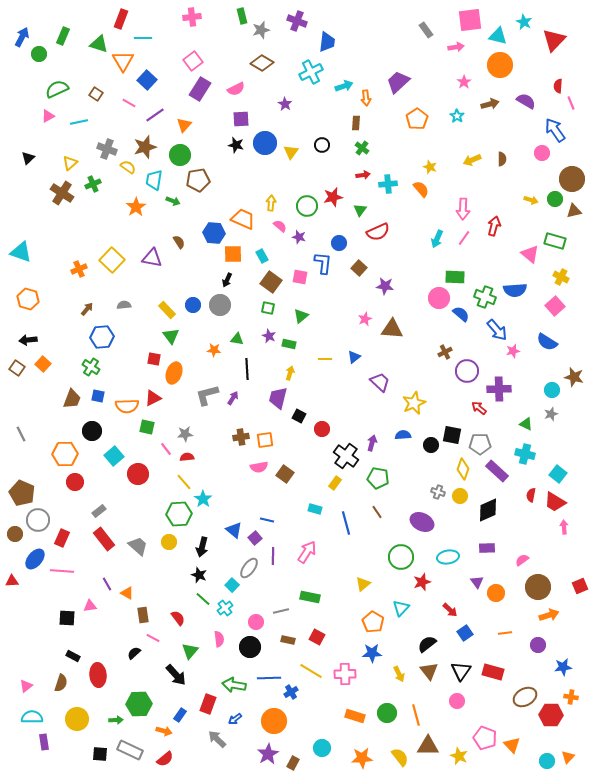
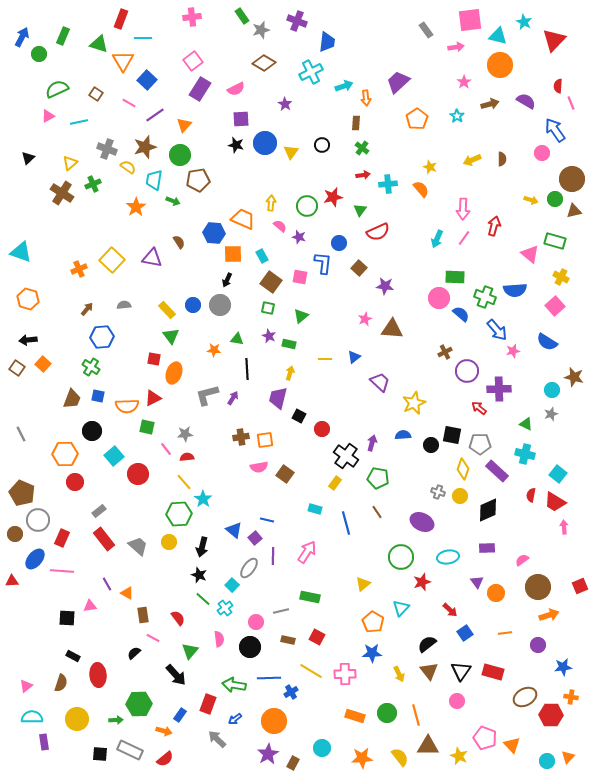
green rectangle at (242, 16): rotated 21 degrees counterclockwise
brown diamond at (262, 63): moved 2 px right
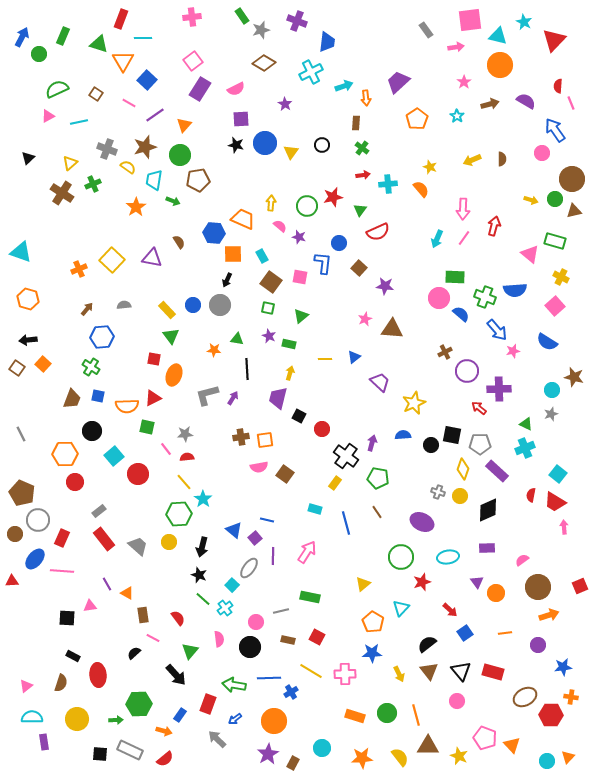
orange ellipse at (174, 373): moved 2 px down
cyan cross at (525, 454): moved 6 px up; rotated 36 degrees counterclockwise
black triangle at (461, 671): rotated 15 degrees counterclockwise
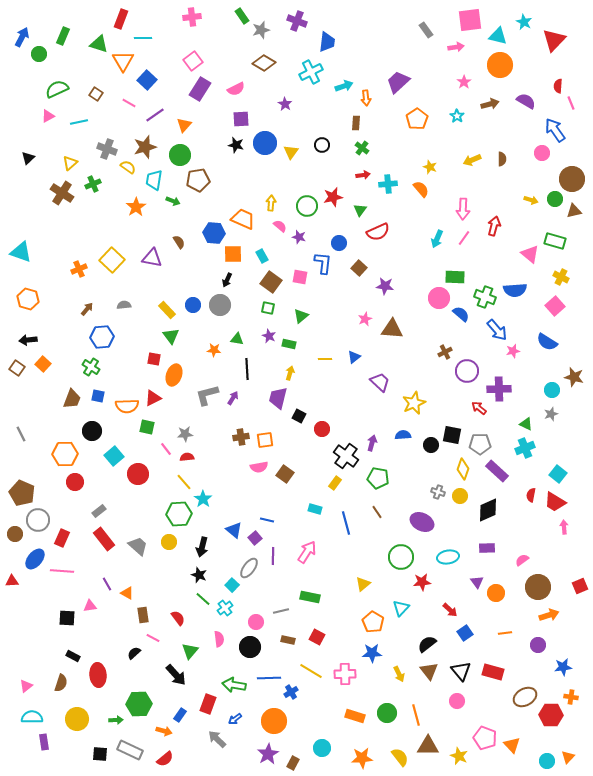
red star at (422, 582): rotated 12 degrees clockwise
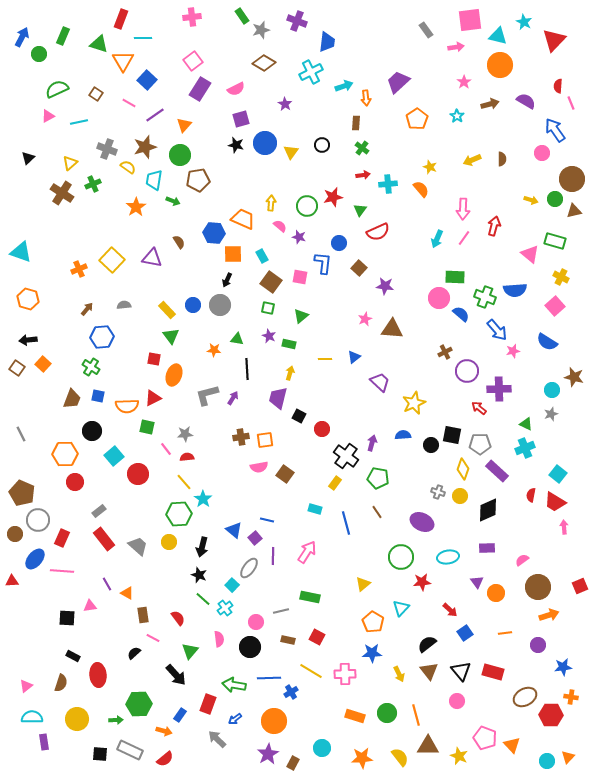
purple square at (241, 119): rotated 12 degrees counterclockwise
